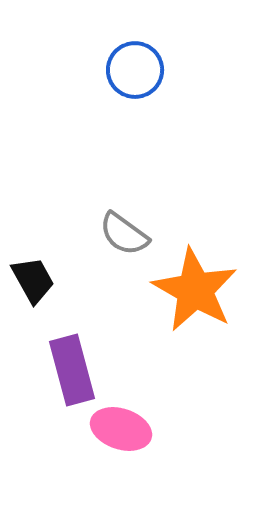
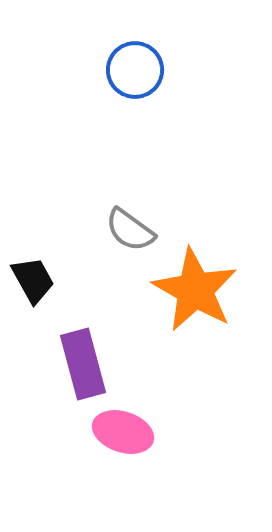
gray semicircle: moved 6 px right, 4 px up
purple rectangle: moved 11 px right, 6 px up
pink ellipse: moved 2 px right, 3 px down
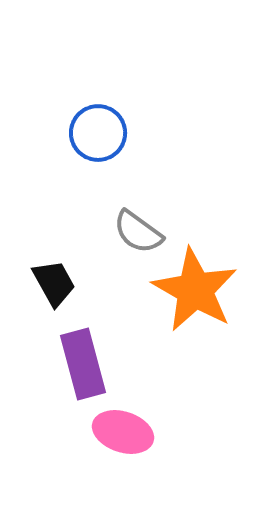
blue circle: moved 37 px left, 63 px down
gray semicircle: moved 8 px right, 2 px down
black trapezoid: moved 21 px right, 3 px down
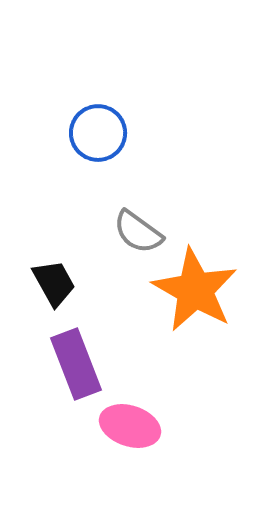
purple rectangle: moved 7 px left; rotated 6 degrees counterclockwise
pink ellipse: moved 7 px right, 6 px up
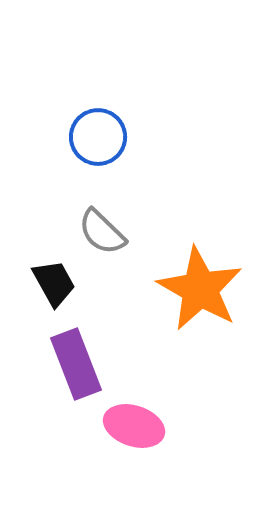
blue circle: moved 4 px down
gray semicircle: moved 36 px left; rotated 8 degrees clockwise
orange star: moved 5 px right, 1 px up
pink ellipse: moved 4 px right
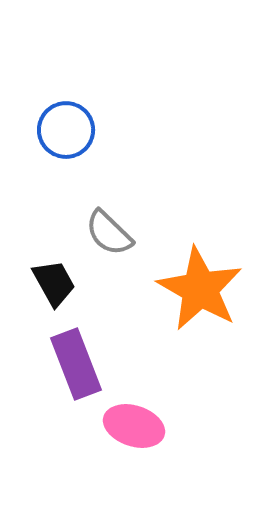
blue circle: moved 32 px left, 7 px up
gray semicircle: moved 7 px right, 1 px down
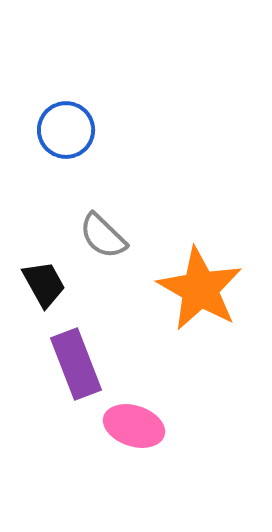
gray semicircle: moved 6 px left, 3 px down
black trapezoid: moved 10 px left, 1 px down
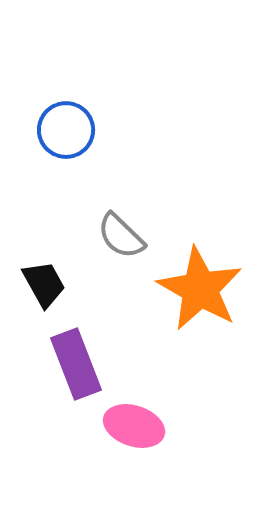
gray semicircle: moved 18 px right
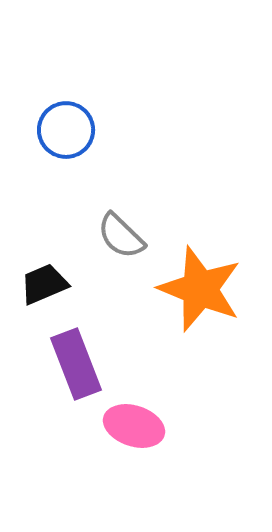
black trapezoid: rotated 84 degrees counterclockwise
orange star: rotated 8 degrees counterclockwise
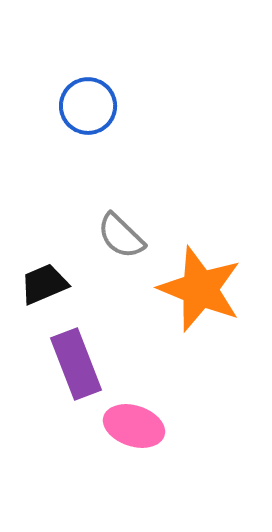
blue circle: moved 22 px right, 24 px up
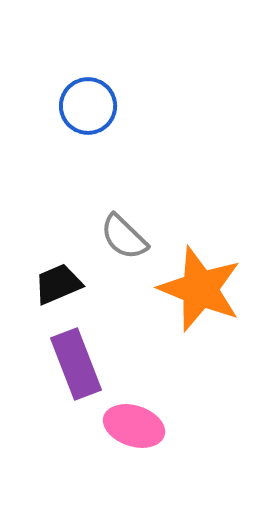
gray semicircle: moved 3 px right, 1 px down
black trapezoid: moved 14 px right
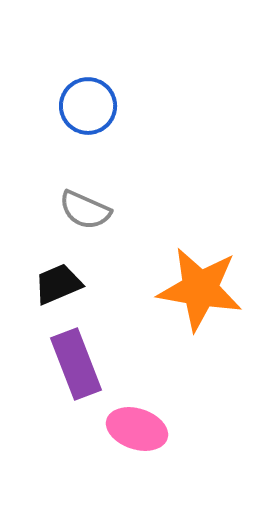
gray semicircle: moved 39 px left, 27 px up; rotated 20 degrees counterclockwise
orange star: rotated 12 degrees counterclockwise
pink ellipse: moved 3 px right, 3 px down
